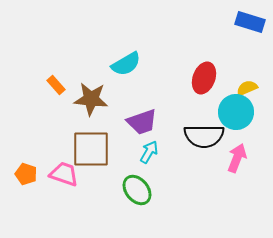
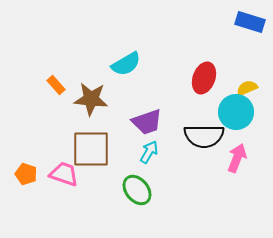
purple trapezoid: moved 5 px right
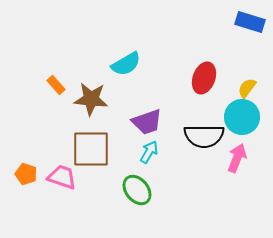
yellow semicircle: rotated 30 degrees counterclockwise
cyan circle: moved 6 px right, 5 px down
pink trapezoid: moved 2 px left, 3 px down
